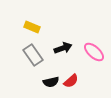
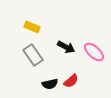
black arrow: moved 3 px right, 1 px up; rotated 48 degrees clockwise
black semicircle: moved 1 px left, 2 px down
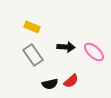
black arrow: rotated 24 degrees counterclockwise
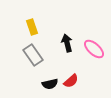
yellow rectangle: rotated 49 degrees clockwise
black arrow: moved 1 px right, 4 px up; rotated 108 degrees counterclockwise
pink ellipse: moved 3 px up
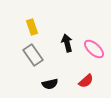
red semicircle: moved 15 px right
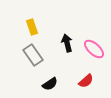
black semicircle: rotated 21 degrees counterclockwise
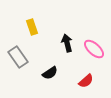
gray rectangle: moved 15 px left, 2 px down
black semicircle: moved 11 px up
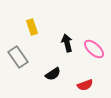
black semicircle: moved 3 px right, 1 px down
red semicircle: moved 1 px left, 4 px down; rotated 21 degrees clockwise
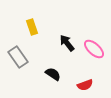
black arrow: rotated 24 degrees counterclockwise
black semicircle: rotated 112 degrees counterclockwise
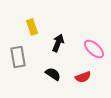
black arrow: moved 9 px left; rotated 60 degrees clockwise
gray rectangle: rotated 25 degrees clockwise
red semicircle: moved 2 px left, 8 px up
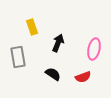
pink ellipse: rotated 60 degrees clockwise
